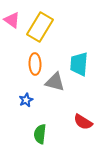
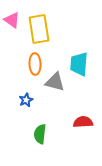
yellow rectangle: moved 1 px left, 2 px down; rotated 40 degrees counterclockwise
red semicircle: rotated 144 degrees clockwise
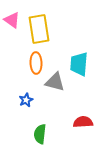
orange ellipse: moved 1 px right, 1 px up
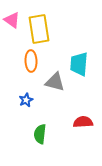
orange ellipse: moved 5 px left, 2 px up
